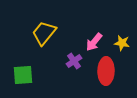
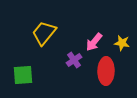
purple cross: moved 1 px up
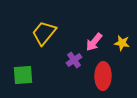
red ellipse: moved 3 px left, 5 px down
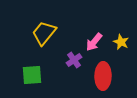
yellow star: moved 1 px left, 1 px up; rotated 14 degrees clockwise
green square: moved 9 px right
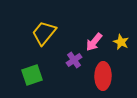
green square: rotated 15 degrees counterclockwise
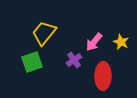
green square: moved 13 px up
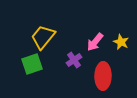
yellow trapezoid: moved 1 px left, 4 px down
pink arrow: moved 1 px right
green square: moved 2 px down
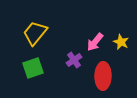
yellow trapezoid: moved 8 px left, 4 px up
green square: moved 1 px right, 4 px down
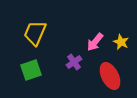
yellow trapezoid: rotated 16 degrees counterclockwise
purple cross: moved 2 px down
green square: moved 2 px left, 2 px down
red ellipse: moved 7 px right; rotated 28 degrees counterclockwise
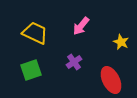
yellow trapezoid: rotated 92 degrees clockwise
pink arrow: moved 14 px left, 16 px up
red ellipse: moved 1 px right, 4 px down
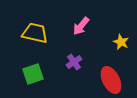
yellow trapezoid: rotated 12 degrees counterclockwise
green square: moved 2 px right, 4 px down
